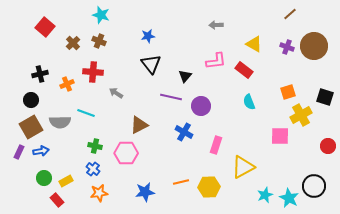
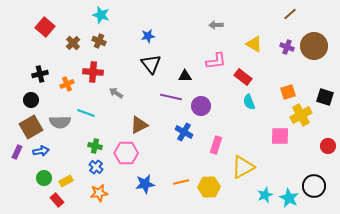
red rectangle at (244, 70): moved 1 px left, 7 px down
black triangle at (185, 76): rotated 48 degrees clockwise
purple rectangle at (19, 152): moved 2 px left
blue cross at (93, 169): moved 3 px right, 2 px up
blue star at (145, 192): moved 8 px up
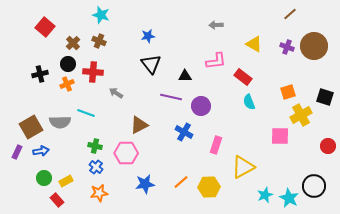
black circle at (31, 100): moved 37 px right, 36 px up
orange line at (181, 182): rotated 28 degrees counterclockwise
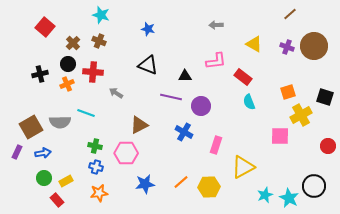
blue star at (148, 36): moved 7 px up; rotated 24 degrees clockwise
black triangle at (151, 64): moved 3 px left, 1 px down; rotated 30 degrees counterclockwise
blue arrow at (41, 151): moved 2 px right, 2 px down
blue cross at (96, 167): rotated 24 degrees counterclockwise
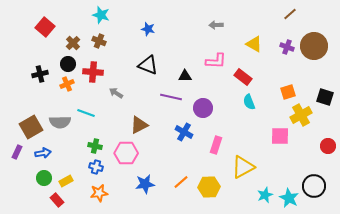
pink L-shape at (216, 61): rotated 10 degrees clockwise
purple circle at (201, 106): moved 2 px right, 2 px down
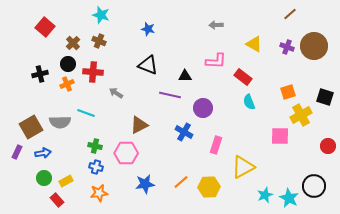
purple line at (171, 97): moved 1 px left, 2 px up
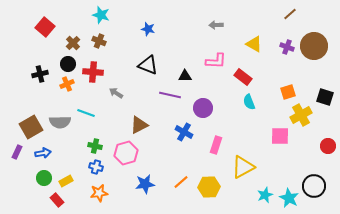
pink hexagon at (126, 153): rotated 15 degrees counterclockwise
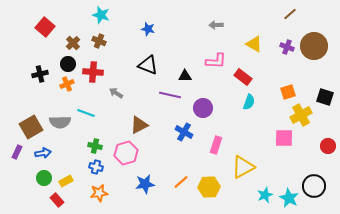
cyan semicircle at (249, 102): rotated 140 degrees counterclockwise
pink square at (280, 136): moved 4 px right, 2 px down
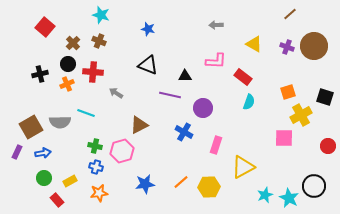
pink hexagon at (126, 153): moved 4 px left, 2 px up
yellow rectangle at (66, 181): moved 4 px right
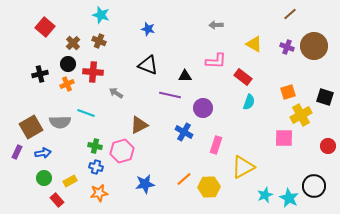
orange line at (181, 182): moved 3 px right, 3 px up
